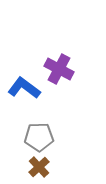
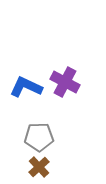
purple cross: moved 6 px right, 13 px down
blue L-shape: moved 2 px right, 1 px up; rotated 12 degrees counterclockwise
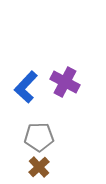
blue L-shape: rotated 72 degrees counterclockwise
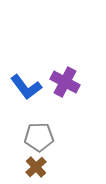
blue L-shape: rotated 80 degrees counterclockwise
brown cross: moved 3 px left
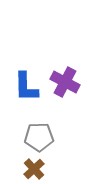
blue L-shape: rotated 36 degrees clockwise
brown cross: moved 2 px left, 2 px down
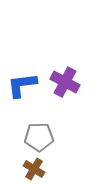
blue L-shape: moved 4 px left, 2 px up; rotated 84 degrees clockwise
brown cross: rotated 15 degrees counterclockwise
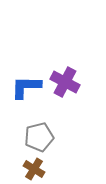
blue L-shape: moved 4 px right, 2 px down; rotated 8 degrees clockwise
gray pentagon: rotated 12 degrees counterclockwise
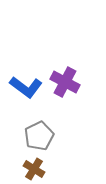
blue L-shape: rotated 144 degrees counterclockwise
gray pentagon: moved 1 px up; rotated 12 degrees counterclockwise
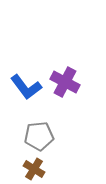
blue L-shape: rotated 16 degrees clockwise
gray pentagon: rotated 20 degrees clockwise
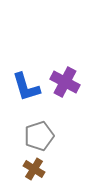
blue L-shape: rotated 20 degrees clockwise
gray pentagon: rotated 12 degrees counterclockwise
